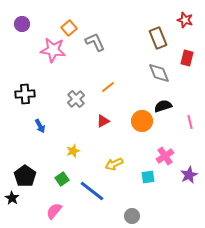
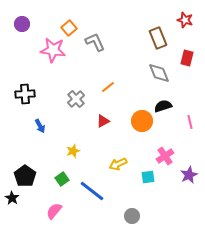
yellow arrow: moved 4 px right
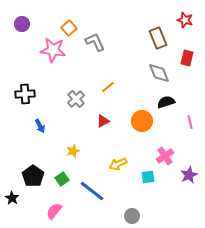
black semicircle: moved 3 px right, 4 px up
black pentagon: moved 8 px right
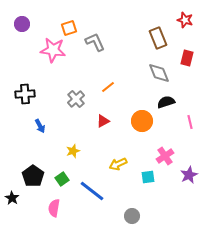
orange square: rotated 21 degrees clockwise
pink semicircle: moved 3 px up; rotated 30 degrees counterclockwise
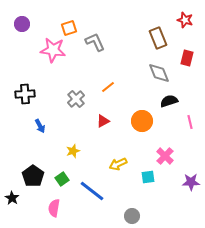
black semicircle: moved 3 px right, 1 px up
pink cross: rotated 12 degrees counterclockwise
purple star: moved 2 px right, 7 px down; rotated 24 degrees clockwise
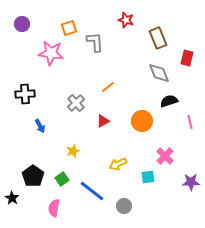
red star: moved 59 px left
gray L-shape: rotated 20 degrees clockwise
pink star: moved 2 px left, 3 px down
gray cross: moved 4 px down
gray circle: moved 8 px left, 10 px up
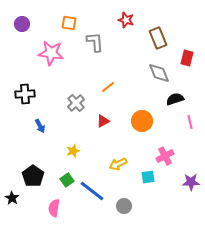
orange square: moved 5 px up; rotated 28 degrees clockwise
black semicircle: moved 6 px right, 2 px up
pink cross: rotated 18 degrees clockwise
green square: moved 5 px right, 1 px down
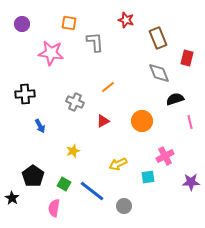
gray cross: moved 1 px left, 1 px up; rotated 24 degrees counterclockwise
green square: moved 3 px left, 4 px down; rotated 24 degrees counterclockwise
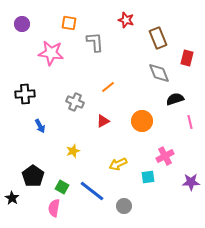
green square: moved 2 px left, 3 px down
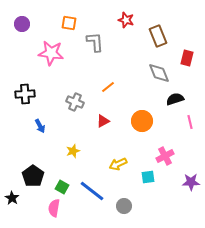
brown rectangle: moved 2 px up
